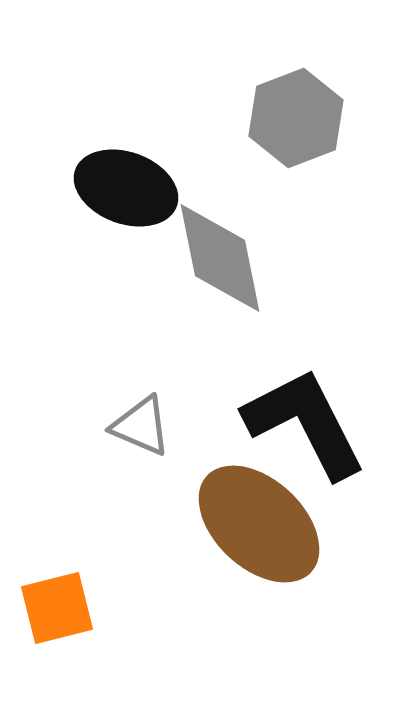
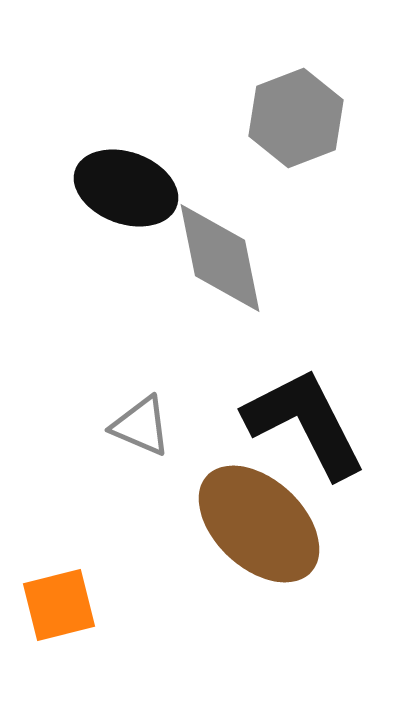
orange square: moved 2 px right, 3 px up
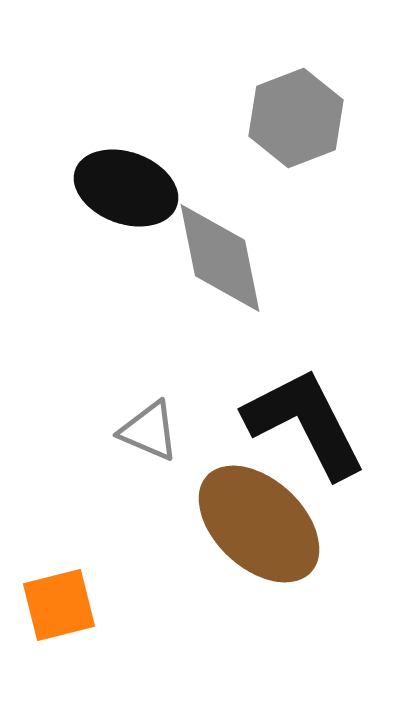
gray triangle: moved 8 px right, 5 px down
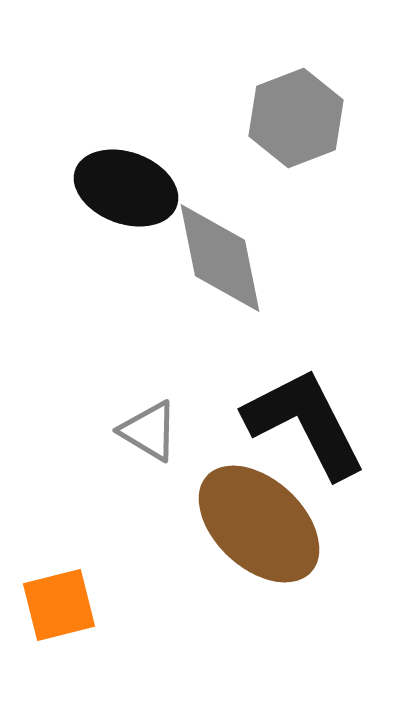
gray triangle: rotated 8 degrees clockwise
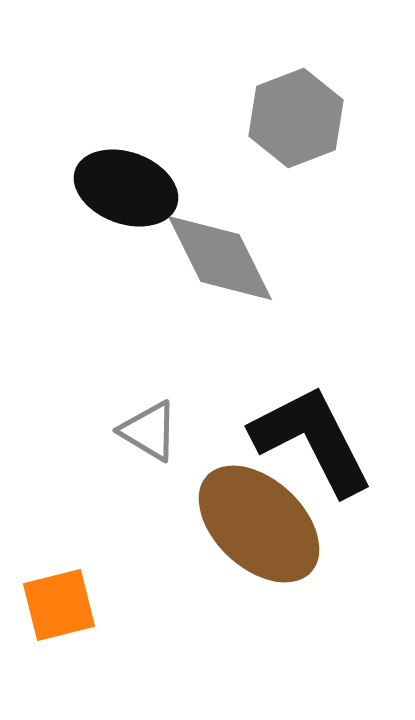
gray diamond: rotated 15 degrees counterclockwise
black L-shape: moved 7 px right, 17 px down
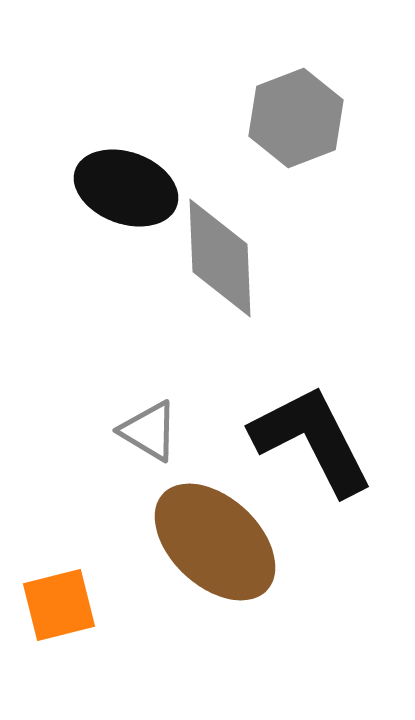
gray diamond: rotated 24 degrees clockwise
brown ellipse: moved 44 px left, 18 px down
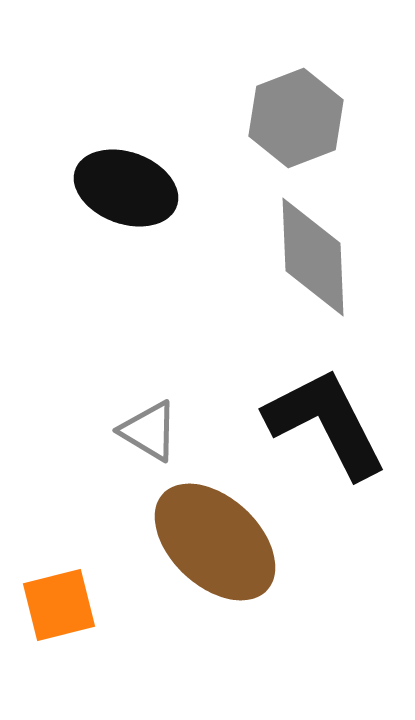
gray diamond: moved 93 px right, 1 px up
black L-shape: moved 14 px right, 17 px up
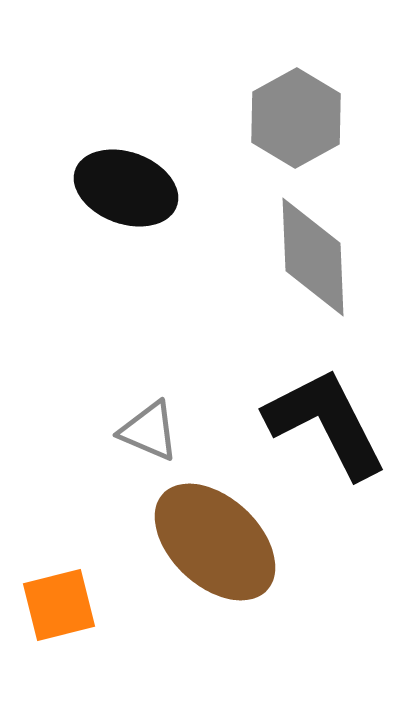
gray hexagon: rotated 8 degrees counterclockwise
gray triangle: rotated 8 degrees counterclockwise
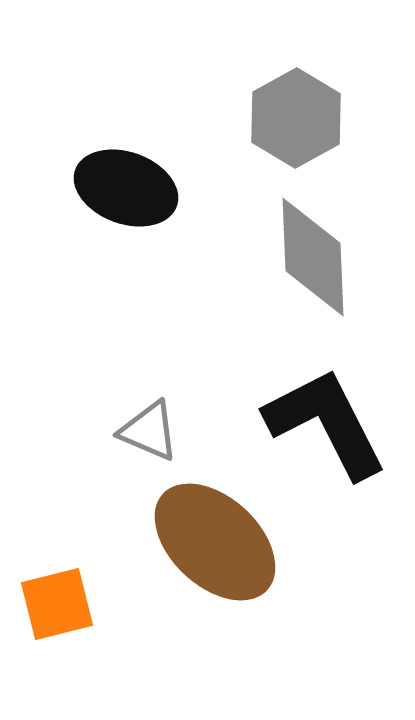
orange square: moved 2 px left, 1 px up
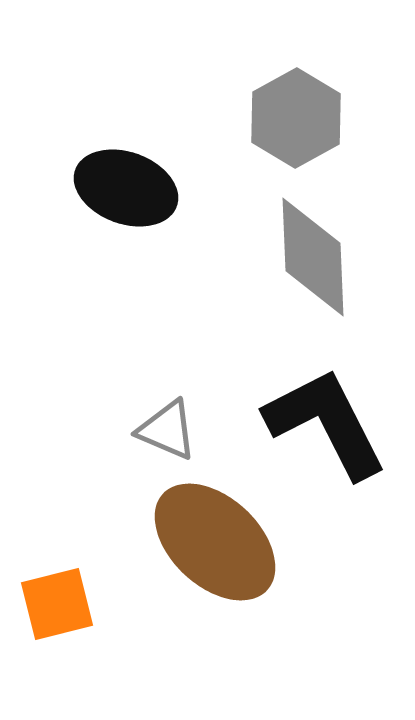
gray triangle: moved 18 px right, 1 px up
